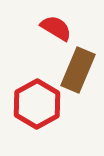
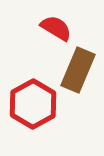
red hexagon: moved 4 px left
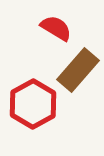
brown rectangle: rotated 18 degrees clockwise
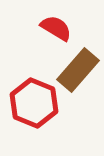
red hexagon: moved 1 px right, 1 px up; rotated 9 degrees counterclockwise
